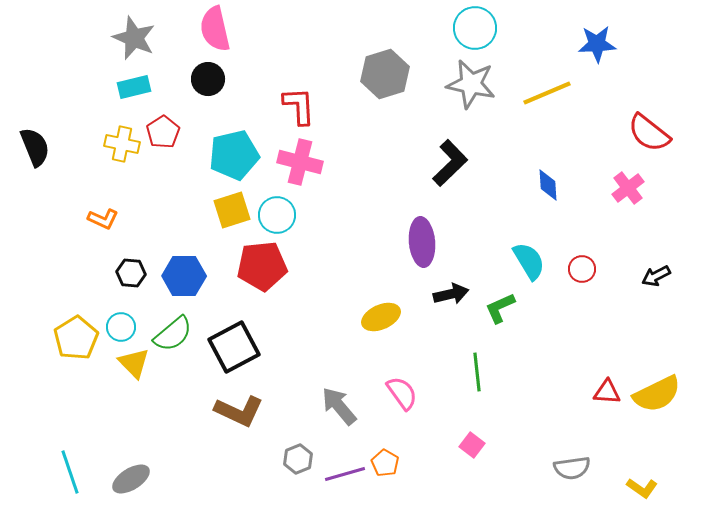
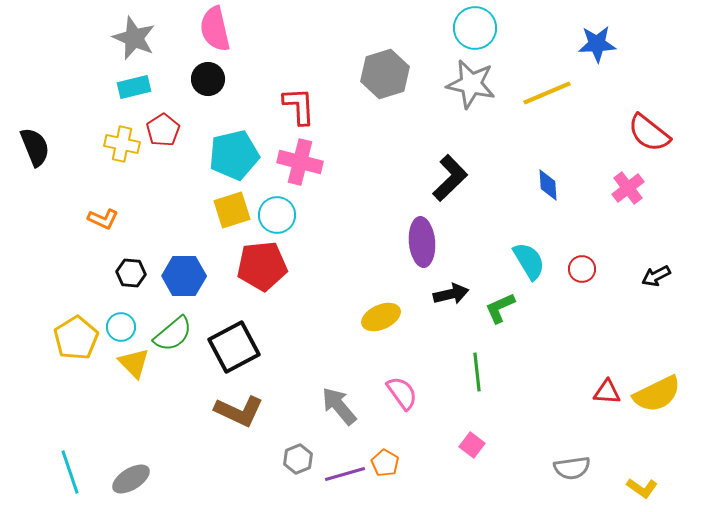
red pentagon at (163, 132): moved 2 px up
black L-shape at (450, 163): moved 15 px down
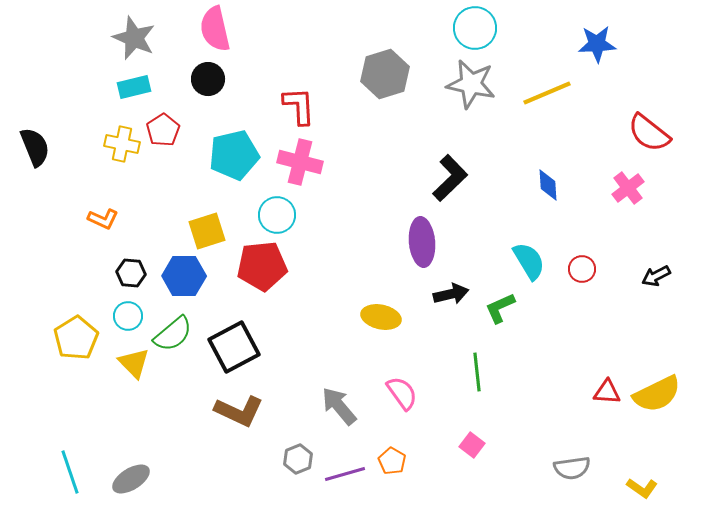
yellow square at (232, 210): moved 25 px left, 21 px down
yellow ellipse at (381, 317): rotated 36 degrees clockwise
cyan circle at (121, 327): moved 7 px right, 11 px up
orange pentagon at (385, 463): moved 7 px right, 2 px up
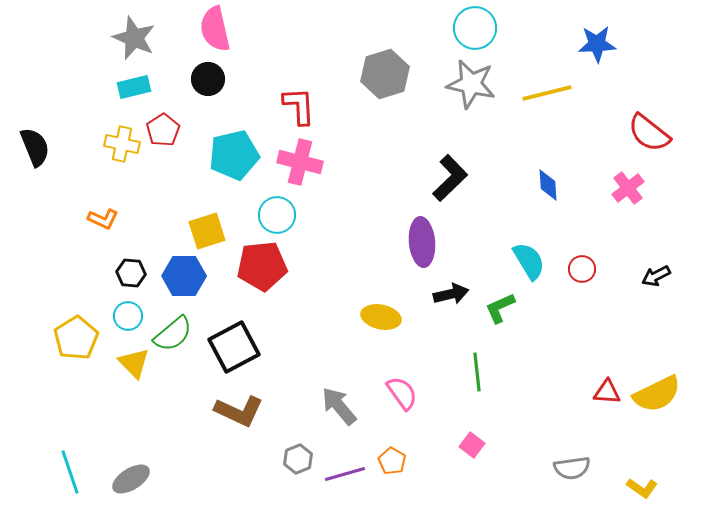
yellow line at (547, 93): rotated 9 degrees clockwise
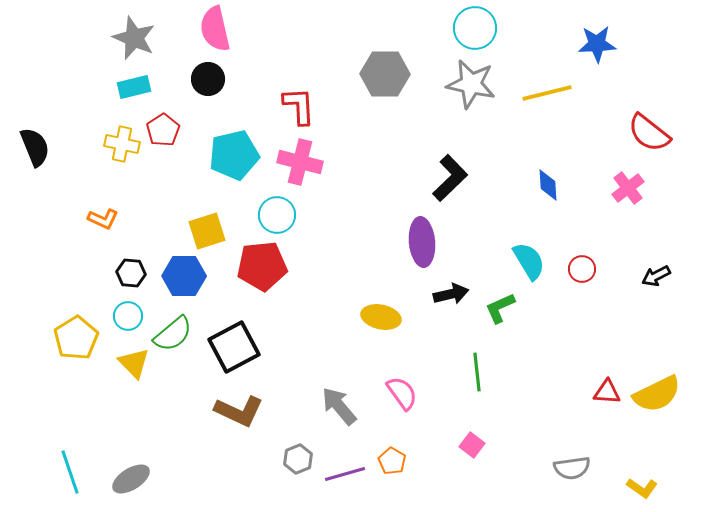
gray hexagon at (385, 74): rotated 18 degrees clockwise
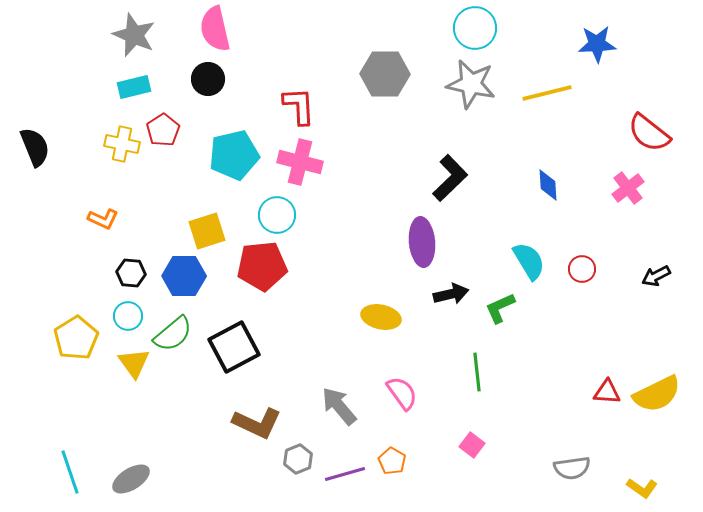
gray star at (134, 38): moved 3 px up
yellow triangle at (134, 363): rotated 8 degrees clockwise
brown L-shape at (239, 411): moved 18 px right, 12 px down
